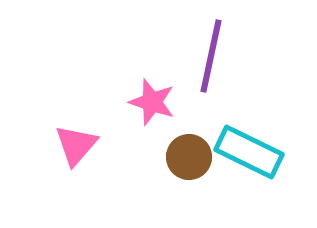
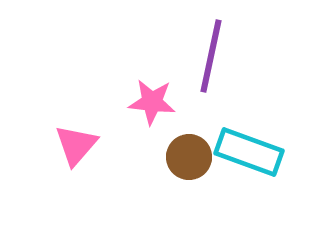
pink star: rotated 12 degrees counterclockwise
cyan rectangle: rotated 6 degrees counterclockwise
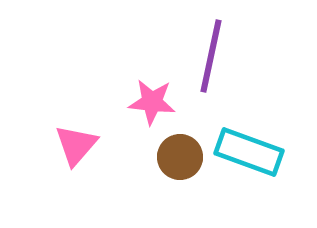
brown circle: moved 9 px left
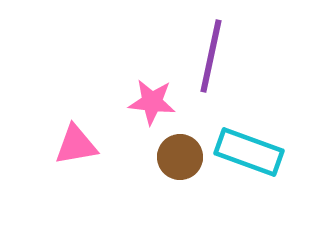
pink triangle: rotated 39 degrees clockwise
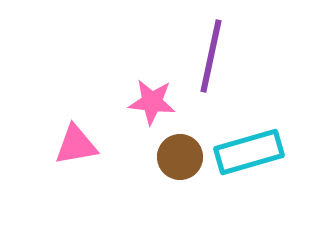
cyan rectangle: rotated 36 degrees counterclockwise
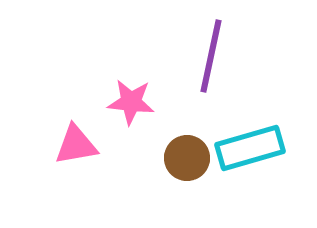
pink star: moved 21 px left
cyan rectangle: moved 1 px right, 4 px up
brown circle: moved 7 px right, 1 px down
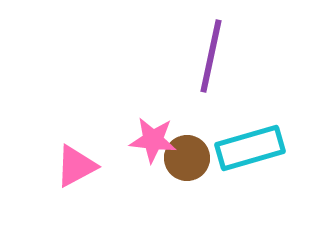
pink star: moved 22 px right, 38 px down
pink triangle: moved 21 px down; rotated 18 degrees counterclockwise
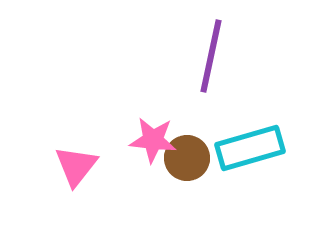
pink triangle: rotated 24 degrees counterclockwise
